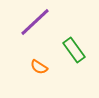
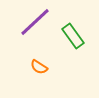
green rectangle: moved 1 px left, 14 px up
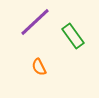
orange semicircle: rotated 30 degrees clockwise
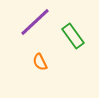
orange semicircle: moved 1 px right, 5 px up
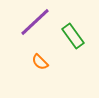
orange semicircle: rotated 18 degrees counterclockwise
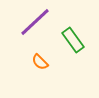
green rectangle: moved 4 px down
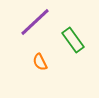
orange semicircle: rotated 18 degrees clockwise
